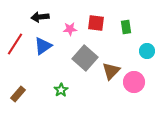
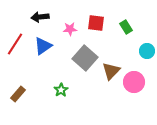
green rectangle: rotated 24 degrees counterclockwise
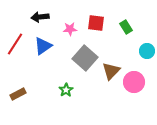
green star: moved 5 px right
brown rectangle: rotated 21 degrees clockwise
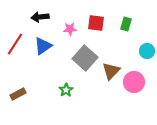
green rectangle: moved 3 px up; rotated 48 degrees clockwise
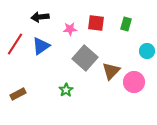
blue triangle: moved 2 px left
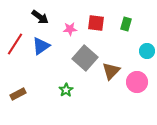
black arrow: rotated 138 degrees counterclockwise
pink circle: moved 3 px right
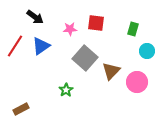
black arrow: moved 5 px left
green rectangle: moved 7 px right, 5 px down
red line: moved 2 px down
brown rectangle: moved 3 px right, 15 px down
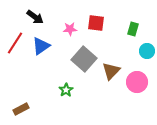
red line: moved 3 px up
gray square: moved 1 px left, 1 px down
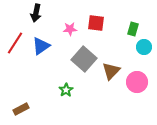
black arrow: moved 1 px right, 4 px up; rotated 66 degrees clockwise
cyan circle: moved 3 px left, 4 px up
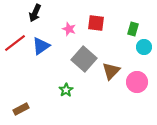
black arrow: moved 1 px left; rotated 12 degrees clockwise
pink star: moved 1 px left; rotated 24 degrees clockwise
red line: rotated 20 degrees clockwise
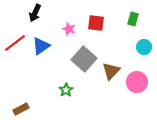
green rectangle: moved 10 px up
